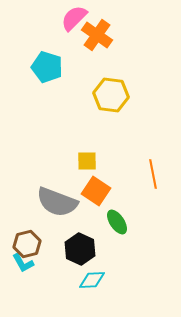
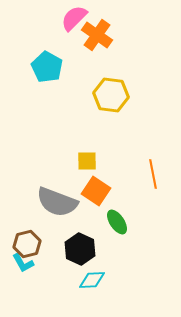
cyan pentagon: rotated 12 degrees clockwise
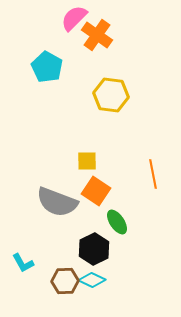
brown hexagon: moved 38 px right, 37 px down; rotated 12 degrees clockwise
black hexagon: moved 14 px right; rotated 8 degrees clockwise
cyan diamond: rotated 28 degrees clockwise
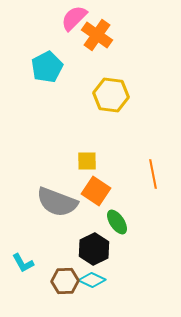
cyan pentagon: rotated 16 degrees clockwise
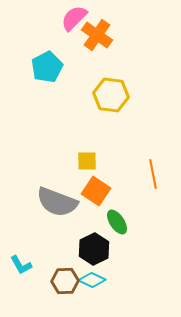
cyan L-shape: moved 2 px left, 2 px down
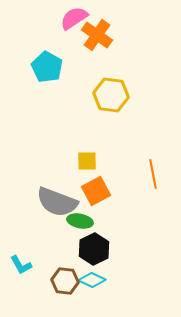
pink semicircle: rotated 12 degrees clockwise
cyan pentagon: rotated 16 degrees counterclockwise
orange square: rotated 28 degrees clockwise
green ellipse: moved 37 px left, 1 px up; rotated 45 degrees counterclockwise
brown hexagon: rotated 8 degrees clockwise
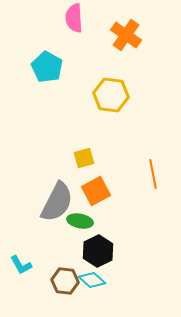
pink semicircle: rotated 60 degrees counterclockwise
orange cross: moved 29 px right
yellow square: moved 3 px left, 3 px up; rotated 15 degrees counterclockwise
gray semicircle: rotated 84 degrees counterclockwise
black hexagon: moved 4 px right, 2 px down
cyan diamond: rotated 16 degrees clockwise
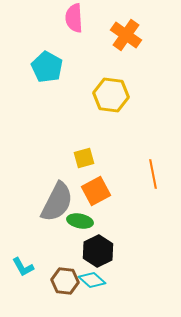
cyan L-shape: moved 2 px right, 2 px down
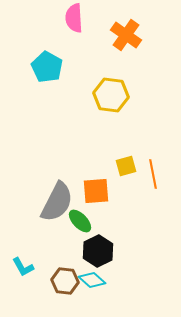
yellow square: moved 42 px right, 8 px down
orange square: rotated 24 degrees clockwise
green ellipse: rotated 35 degrees clockwise
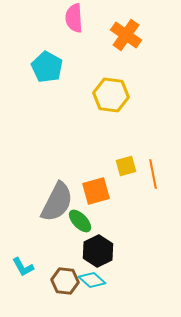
orange square: rotated 12 degrees counterclockwise
